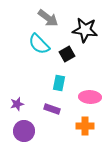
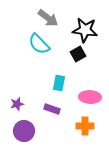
black square: moved 11 px right
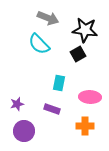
gray arrow: rotated 15 degrees counterclockwise
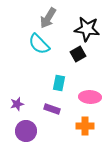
gray arrow: rotated 100 degrees clockwise
black star: moved 2 px right, 1 px up
purple circle: moved 2 px right
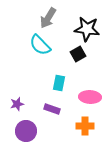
cyan semicircle: moved 1 px right, 1 px down
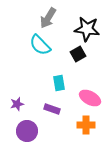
cyan rectangle: rotated 21 degrees counterclockwise
pink ellipse: moved 1 px down; rotated 25 degrees clockwise
orange cross: moved 1 px right, 1 px up
purple circle: moved 1 px right
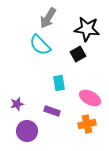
purple rectangle: moved 2 px down
orange cross: moved 1 px right, 1 px up; rotated 12 degrees counterclockwise
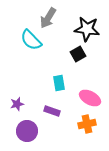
cyan semicircle: moved 9 px left, 5 px up
